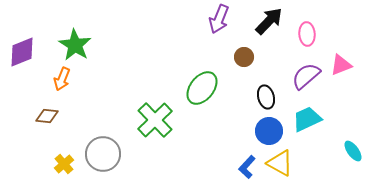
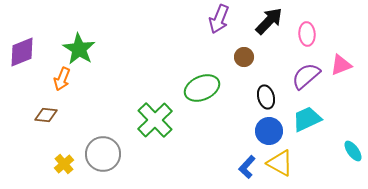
green star: moved 4 px right, 4 px down
green ellipse: rotated 28 degrees clockwise
brown diamond: moved 1 px left, 1 px up
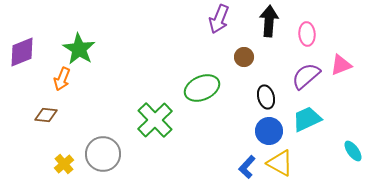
black arrow: rotated 40 degrees counterclockwise
